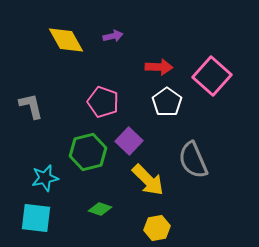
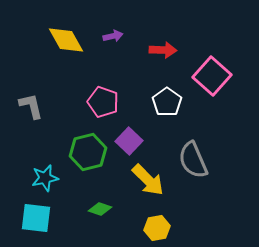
red arrow: moved 4 px right, 17 px up
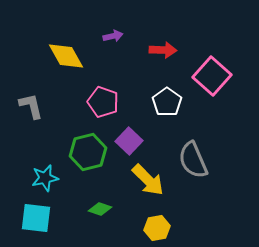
yellow diamond: moved 16 px down
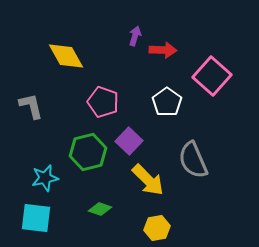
purple arrow: moved 22 px right; rotated 60 degrees counterclockwise
